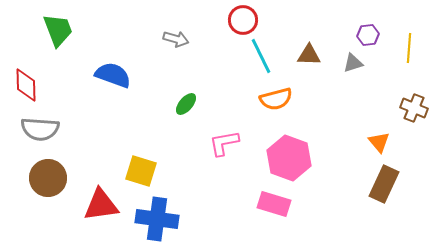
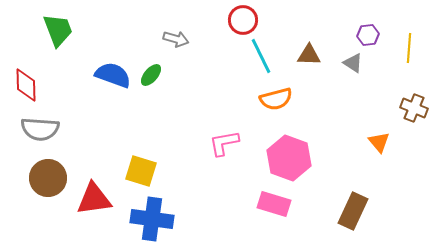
gray triangle: rotated 50 degrees clockwise
green ellipse: moved 35 px left, 29 px up
brown rectangle: moved 31 px left, 27 px down
red triangle: moved 7 px left, 6 px up
blue cross: moved 5 px left
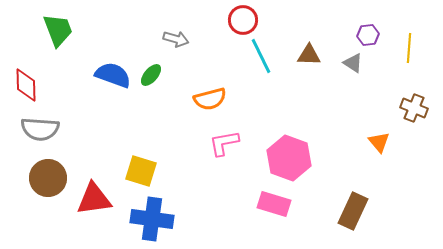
orange semicircle: moved 66 px left
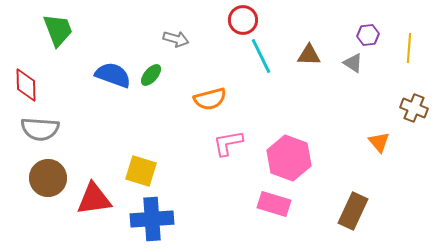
pink L-shape: moved 4 px right
blue cross: rotated 12 degrees counterclockwise
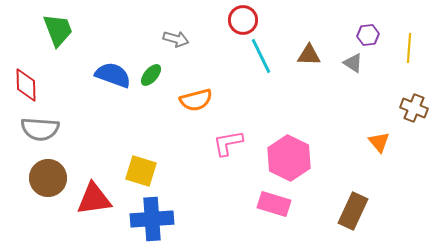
orange semicircle: moved 14 px left, 1 px down
pink hexagon: rotated 6 degrees clockwise
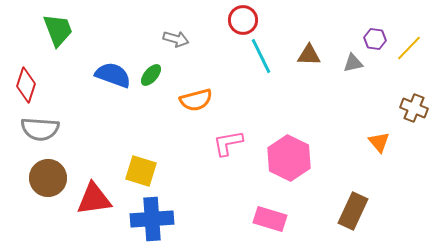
purple hexagon: moved 7 px right, 4 px down; rotated 15 degrees clockwise
yellow line: rotated 40 degrees clockwise
gray triangle: rotated 45 degrees counterclockwise
red diamond: rotated 20 degrees clockwise
pink rectangle: moved 4 px left, 15 px down
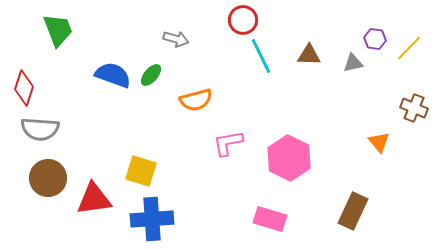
red diamond: moved 2 px left, 3 px down
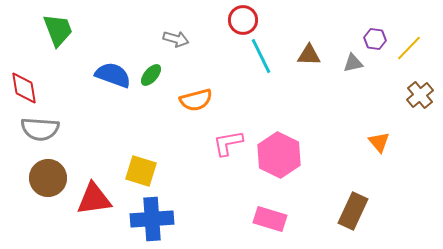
red diamond: rotated 28 degrees counterclockwise
brown cross: moved 6 px right, 13 px up; rotated 28 degrees clockwise
pink hexagon: moved 10 px left, 3 px up
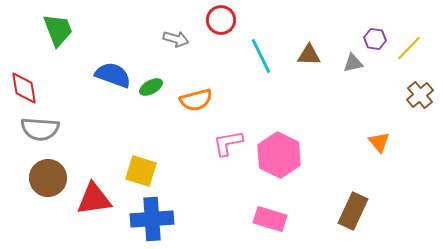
red circle: moved 22 px left
green ellipse: moved 12 px down; rotated 20 degrees clockwise
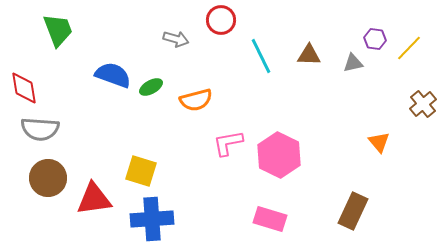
brown cross: moved 3 px right, 9 px down
